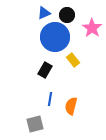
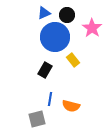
orange semicircle: rotated 90 degrees counterclockwise
gray square: moved 2 px right, 5 px up
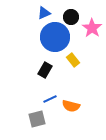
black circle: moved 4 px right, 2 px down
blue line: rotated 56 degrees clockwise
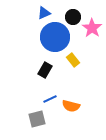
black circle: moved 2 px right
